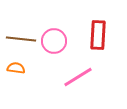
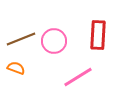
brown line: rotated 28 degrees counterclockwise
orange semicircle: rotated 12 degrees clockwise
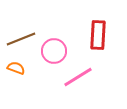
pink circle: moved 10 px down
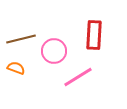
red rectangle: moved 4 px left
brown line: rotated 8 degrees clockwise
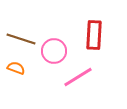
brown line: rotated 32 degrees clockwise
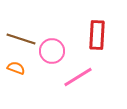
red rectangle: moved 3 px right
pink circle: moved 2 px left
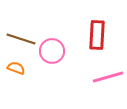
pink line: moved 30 px right; rotated 16 degrees clockwise
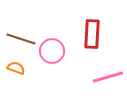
red rectangle: moved 5 px left, 1 px up
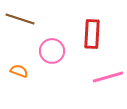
brown line: moved 1 px left, 20 px up
orange semicircle: moved 3 px right, 3 px down
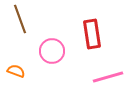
brown line: rotated 52 degrees clockwise
red rectangle: rotated 12 degrees counterclockwise
orange semicircle: moved 3 px left
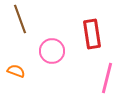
pink line: moved 1 px left, 1 px down; rotated 60 degrees counterclockwise
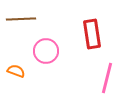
brown line: moved 1 px right; rotated 72 degrees counterclockwise
pink circle: moved 6 px left
